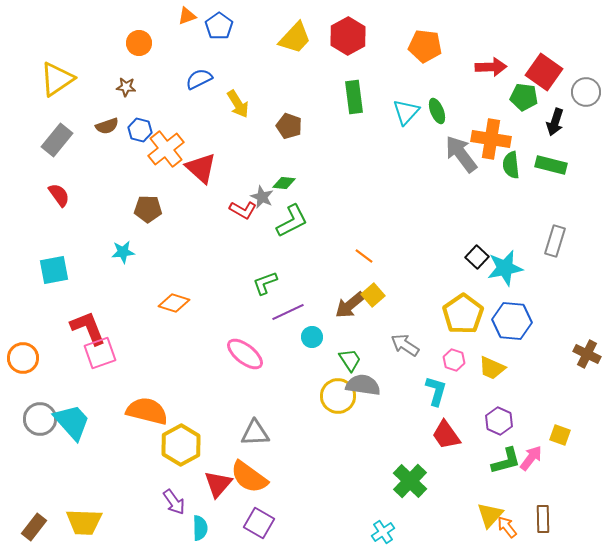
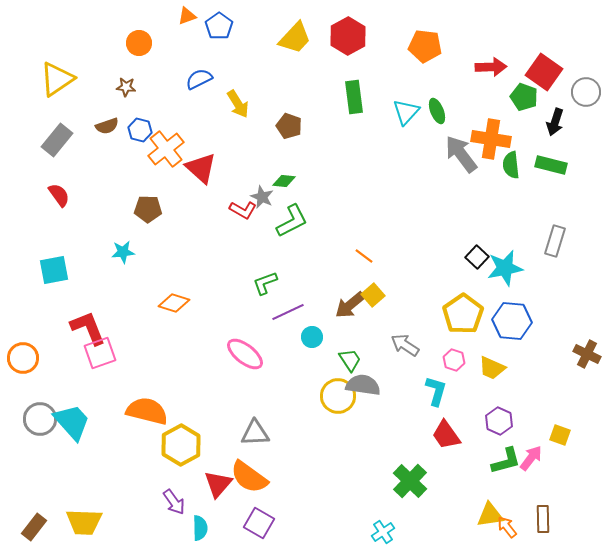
green pentagon at (524, 97): rotated 12 degrees clockwise
green diamond at (284, 183): moved 2 px up
yellow triangle at (490, 515): rotated 40 degrees clockwise
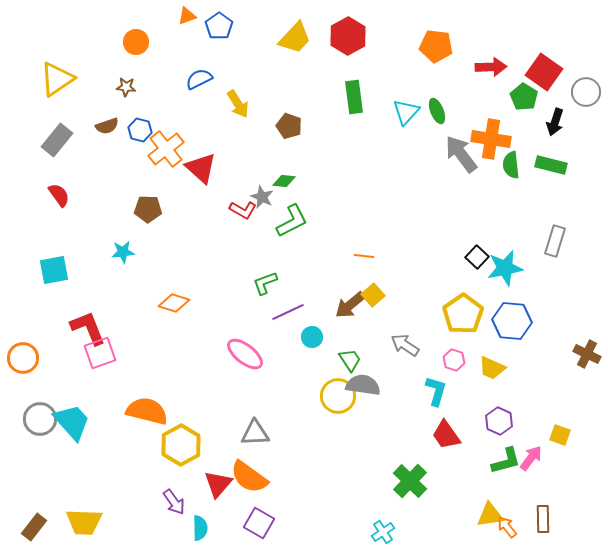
orange circle at (139, 43): moved 3 px left, 1 px up
orange pentagon at (425, 46): moved 11 px right
green pentagon at (524, 97): rotated 12 degrees clockwise
orange line at (364, 256): rotated 30 degrees counterclockwise
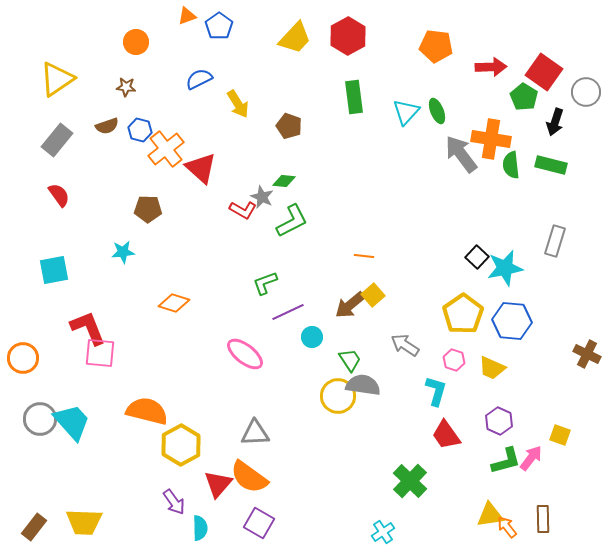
pink square at (100, 353): rotated 24 degrees clockwise
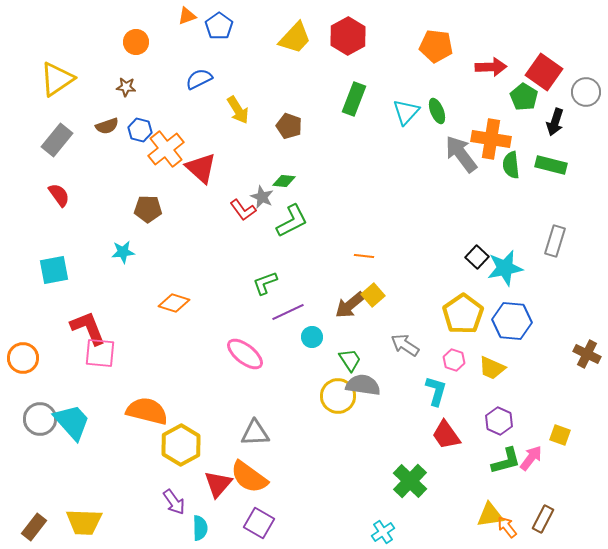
green rectangle at (354, 97): moved 2 px down; rotated 28 degrees clockwise
yellow arrow at (238, 104): moved 6 px down
red L-shape at (243, 210): rotated 24 degrees clockwise
brown rectangle at (543, 519): rotated 28 degrees clockwise
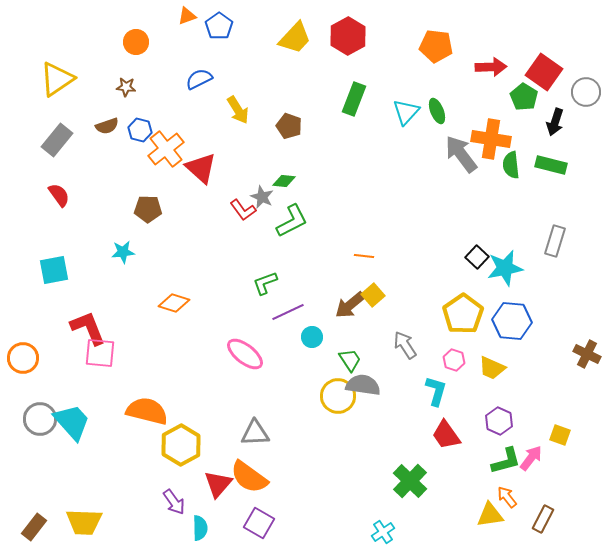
gray arrow at (405, 345): rotated 24 degrees clockwise
orange arrow at (507, 527): moved 30 px up
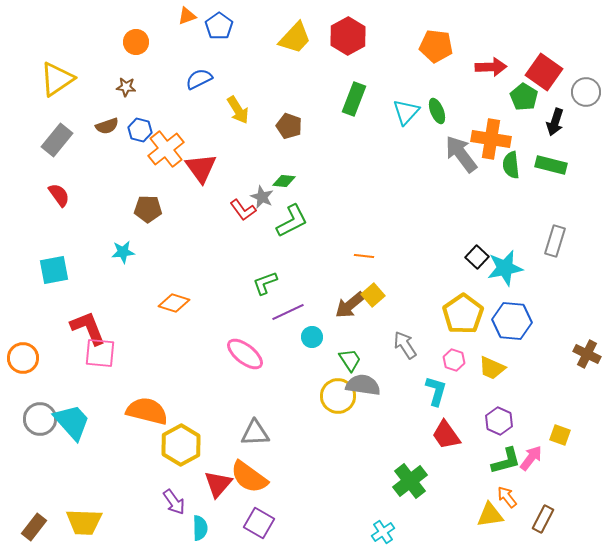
red triangle at (201, 168): rotated 12 degrees clockwise
green cross at (410, 481): rotated 8 degrees clockwise
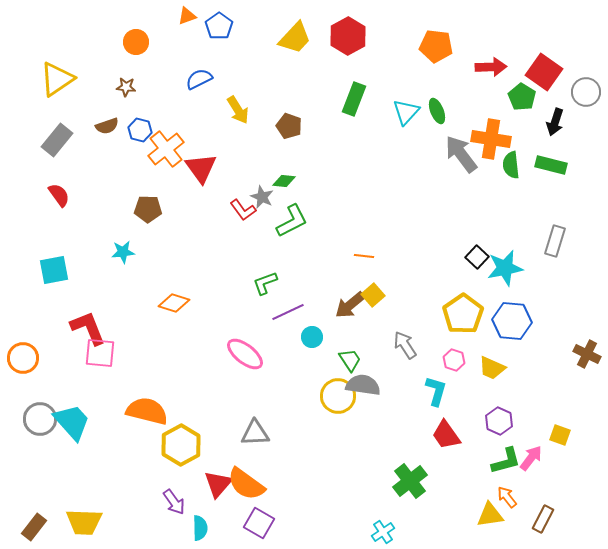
green pentagon at (524, 97): moved 2 px left
orange semicircle at (249, 477): moved 3 px left, 7 px down
